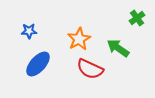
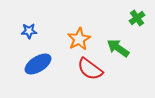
blue ellipse: rotated 16 degrees clockwise
red semicircle: rotated 12 degrees clockwise
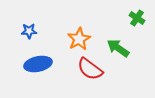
green cross: rotated 21 degrees counterclockwise
blue ellipse: rotated 20 degrees clockwise
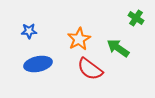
green cross: moved 1 px left
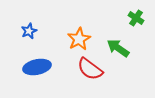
blue star: rotated 21 degrees counterclockwise
blue ellipse: moved 1 px left, 3 px down
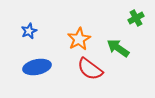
green cross: rotated 28 degrees clockwise
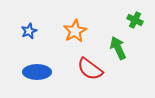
green cross: moved 1 px left, 2 px down; rotated 35 degrees counterclockwise
orange star: moved 4 px left, 8 px up
green arrow: rotated 30 degrees clockwise
blue ellipse: moved 5 px down; rotated 12 degrees clockwise
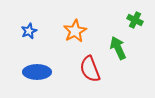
red semicircle: rotated 32 degrees clockwise
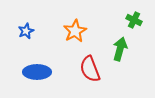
green cross: moved 1 px left
blue star: moved 3 px left
green arrow: moved 2 px right, 1 px down; rotated 40 degrees clockwise
